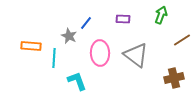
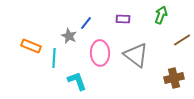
orange rectangle: rotated 18 degrees clockwise
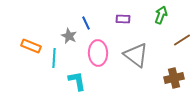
blue line: rotated 64 degrees counterclockwise
pink ellipse: moved 2 px left
cyan L-shape: rotated 10 degrees clockwise
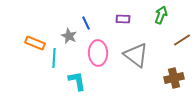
orange rectangle: moved 4 px right, 3 px up
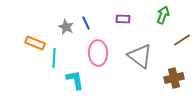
green arrow: moved 2 px right
gray star: moved 3 px left, 9 px up
gray triangle: moved 4 px right, 1 px down
cyan L-shape: moved 2 px left, 1 px up
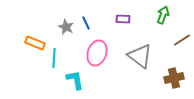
pink ellipse: moved 1 px left; rotated 20 degrees clockwise
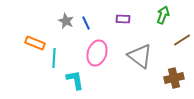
gray star: moved 6 px up
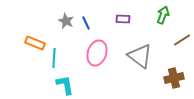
cyan L-shape: moved 10 px left, 5 px down
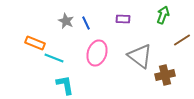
cyan line: rotated 72 degrees counterclockwise
brown cross: moved 9 px left, 3 px up
